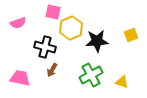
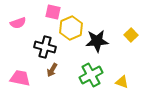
yellow square: rotated 24 degrees counterclockwise
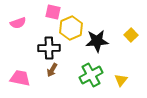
black cross: moved 4 px right, 1 px down; rotated 15 degrees counterclockwise
yellow triangle: moved 1 px left, 2 px up; rotated 48 degrees clockwise
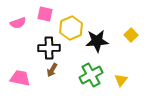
pink square: moved 8 px left, 2 px down
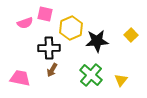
pink semicircle: moved 7 px right
green cross: rotated 20 degrees counterclockwise
